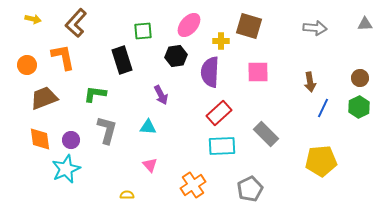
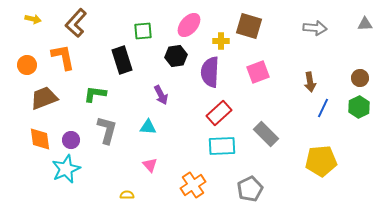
pink square: rotated 20 degrees counterclockwise
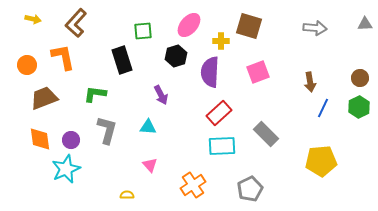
black hexagon: rotated 10 degrees counterclockwise
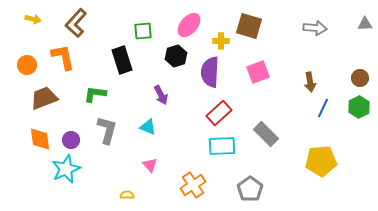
cyan triangle: rotated 18 degrees clockwise
gray pentagon: rotated 10 degrees counterclockwise
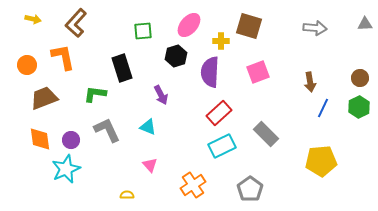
black rectangle: moved 8 px down
gray L-shape: rotated 40 degrees counterclockwise
cyan rectangle: rotated 24 degrees counterclockwise
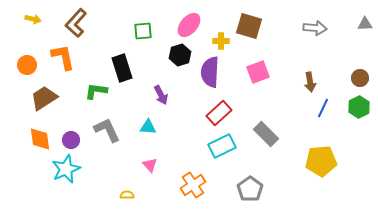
black hexagon: moved 4 px right, 1 px up
green L-shape: moved 1 px right, 3 px up
brown trapezoid: rotated 12 degrees counterclockwise
cyan triangle: rotated 18 degrees counterclockwise
